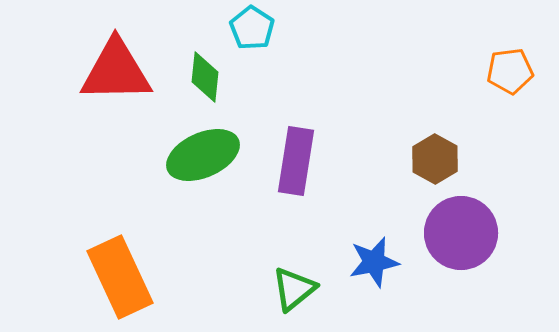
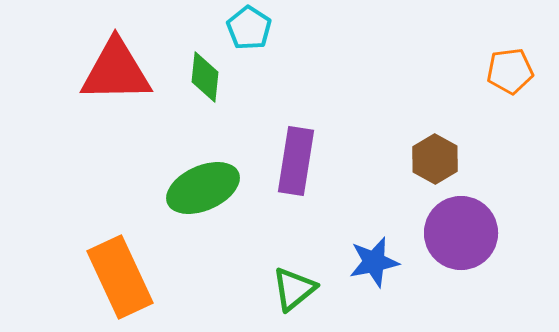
cyan pentagon: moved 3 px left
green ellipse: moved 33 px down
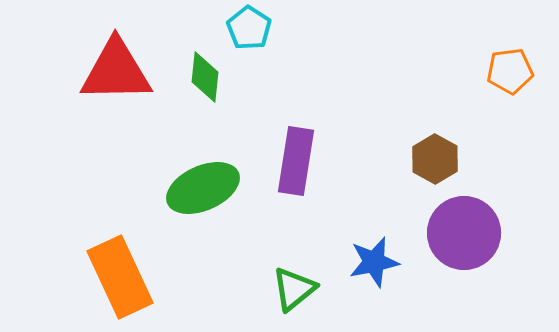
purple circle: moved 3 px right
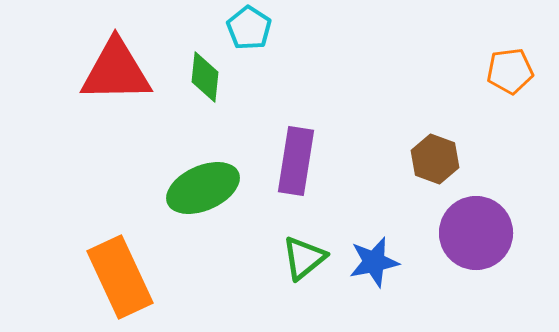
brown hexagon: rotated 9 degrees counterclockwise
purple circle: moved 12 px right
green triangle: moved 10 px right, 31 px up
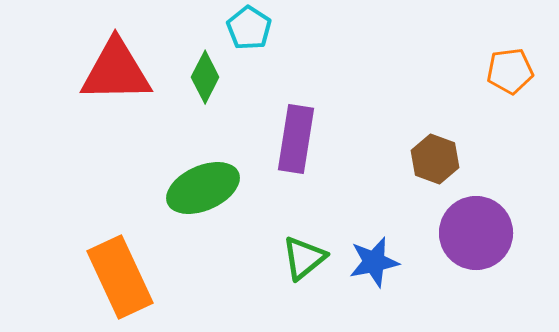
green diamond: rotated 21 degrees clockwise
purple rectangle: moved 22 px up
